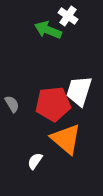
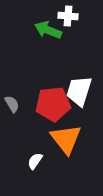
white cross: rotated 30 degrees counterclockwise
orange triangle: rotated 12 degrees clockwise
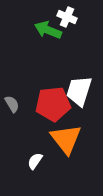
white cross: moved 1 px left, 1 px down; rotated 18 degrees clockwise
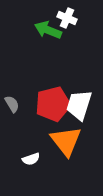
white cross: moved 1 px down
white trapezoid: moved 14 px down
red pentagon: rotated 8 degrees counterclockwise
orange triangle: moved 2 px down
white semicircle: moved 4 px left, 2 px up; rotated 144 degrees counterclockwise
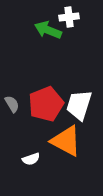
white cross: moved 2 px right, 1 px up; rotated 30 degrees counterclockwise
red pentagon: moved 7 px left; rotated 8 degrees counterclockwise
orange triangle: rotated 24 degrees counterclockwise
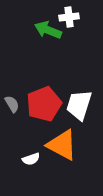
red pentagon: moved 2 px left
orange triangle: moved 4 px left, 4 px down
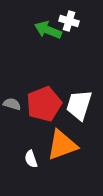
white cross: moved 4 px down; rotated 24 degrees clockwise
gray semicircle: rotated 42 degrees counterclockwise
orange triangle: rotated 48 degrees counterclockwise
white semicircle: rotated 90 degrees clockwise
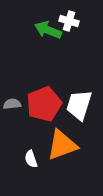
gray semicircle: rotated 24 degrees counterclockwise
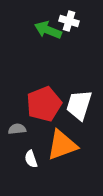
gray semicircle: moved 5 px right, 25 px down
